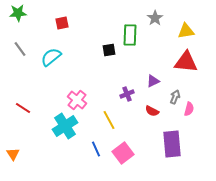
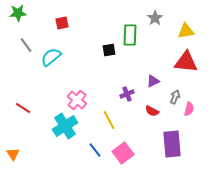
gray line: moved 6 px right, 4 px up
blue line: moved 1 px left, 1 px down; rotated 14 degrees counterclockwise
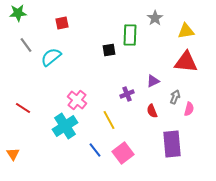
red semicircle: rotated 40 degrees clockwise
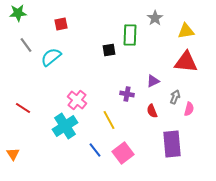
red square: moved 1 px left, 1 px down
purple cross: rotated 32 degrees clockwise
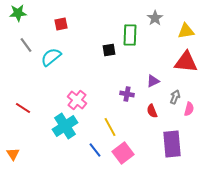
yellow line: moved 1 px right, 7 px down
